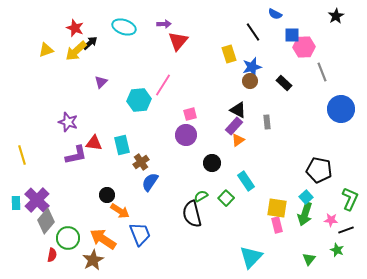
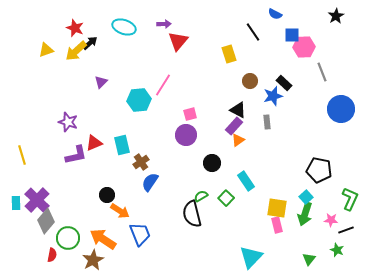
blue star at (252, 67): moved 21 px right, 29 px down
red triangle at (94, 143): rotated 30 degrees counterclockwise
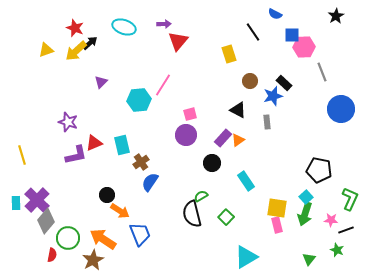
purple rectangle at (234, 126): moved 11 px left, 12 px down
green square at (226, 198): moved 19 px down
cyan triangle at (251, 257): moved 5 px left; rotated 15 degrees clockwise
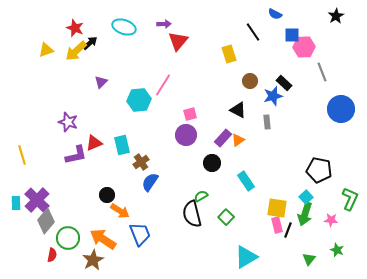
black line at (346, 230): moved 58 px left; rotated 49 degrees counterclockwise
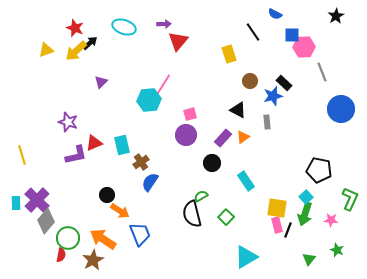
cyan hexagon at (139, 100): moved 10 px right
orange triangle at (238, 140): moved 5 px right, 3 px up
red semicircle at (52, 255): moved 9 px right
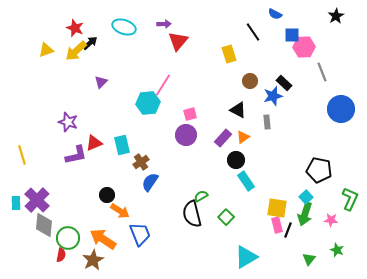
cyan hexagon at (149, 100): moved 1 px left, 3 px down
black circle at (212, 163): moved 24 px right, 3 px up
gray diamond at (46, 221): moved 2 px left, 4 px down; rotated 35 degrees counterclockwise
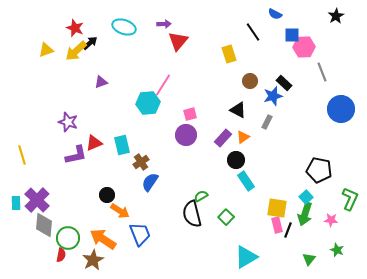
purple triangle at (101, 82): rotated 24 degrees clockwise
gray rectangle at (267, 122): rotated 32 degrees clockwise
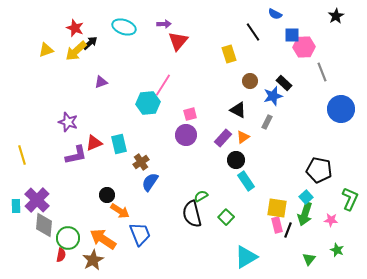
cyan rectangle at (122, 145): moved 3 px left, 1 px up
cyan rectangle at (16, 203): moved 3 px down
